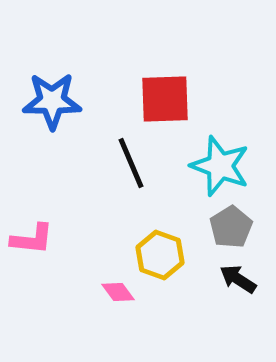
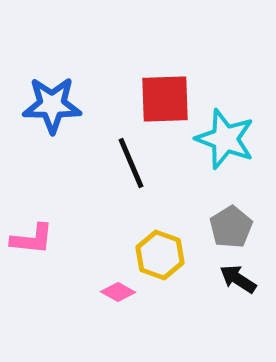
blue star: moved 4 px down
cyan star: moved 5 px right, 27 px up
pink diamond: rotated 24 degrees counterclockwise
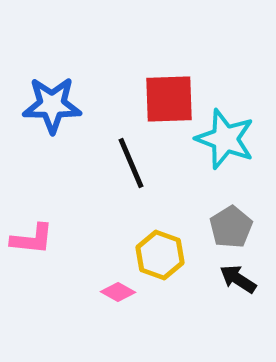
red square: moved 4 px right
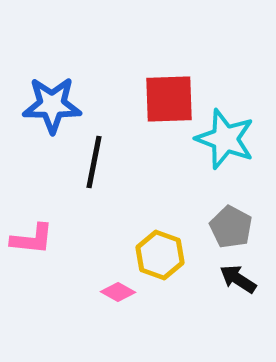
black line: moved 37 px left, 1 px up; rotated 34 degrees clockwise
gray pentagon: rotated 12 degrees counterclockwise
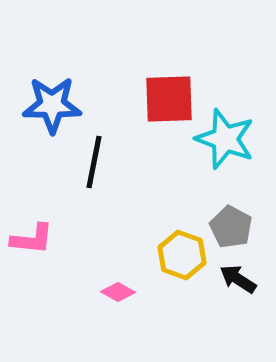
yellow hexagon: moved 22 px right
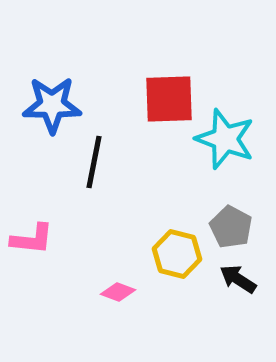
yellow hexagon: moved 5 px left, 1 px up; rotated 6 degrees counterclockwise
pink diamond: rotated 8 degrees counterclockwise
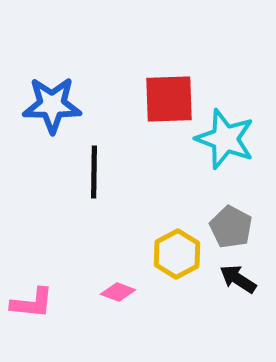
black line: moved 10 px down; rotated 10 degrees counterclockwise
pink L-shape: moved 64 px down
yellow hexagon: rotated 18 degrees clockwise
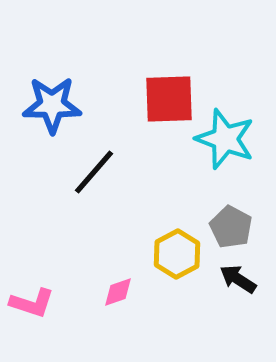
black line: rotated 40 degrees clockwise
pink diamond: rotated 40 degrees counterclockwise
pink L-shape: rotated 12 degrees clockwise
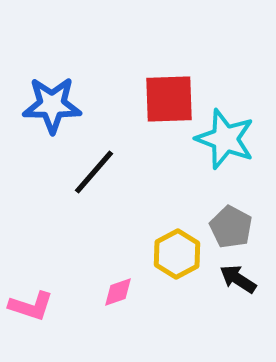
pink L-shape: moved 1 px left, 3 px down
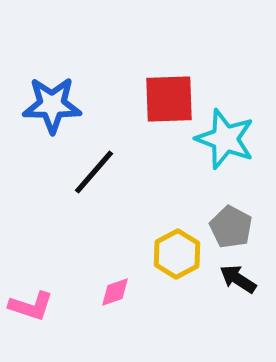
pink diamond: moved 3 px left
